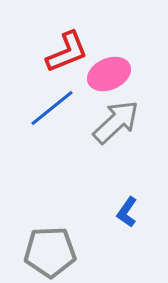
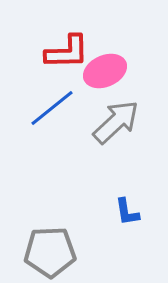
red L-shape: rotated 21 degrees clockwise
pink ellipse: moved 4 px left, 3 px up
blue L-shape: rotated 44 degrees counterclockwise
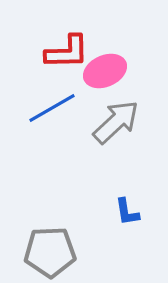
blue line: rotated 9 degrees clockwise
